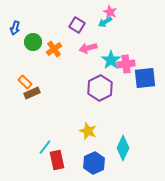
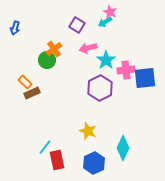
green circle: moved 14 px right, 18 px down
cyan star: moved 5 px left
pink cross: moved 6 px down
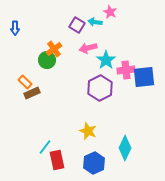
cyan arrow: moved 10 px left; rotated 40 degrees clockwise
blue arrow: rotated 16 degrees counterclockwise
blue square: moved 1 px left, 1 px up
cyan diamond: moved 2 px right
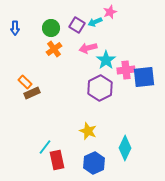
pink star: rotated 24 degrees clockwise
cyan arrow: rotated 32 degrees counterclockwise
green circle: moved 4 px right, 32 px up
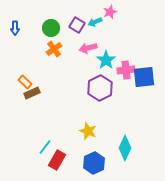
red rectangle: rotated 42 degrees clockwise
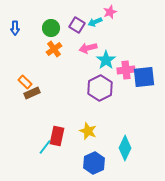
red rectangle: moved 24 px up; rotated 18 degrees counterclockwise
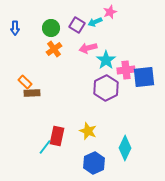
purple hexagon: moved 6 px right
brown rectangle: rotated 21 degrees clockwise
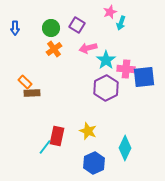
cyan arrow: moved 26 px right, 1 px down; rotated 48 degrees counterclockwise
pink cross: moved 1 px up; rotated 12 degrees clockwise
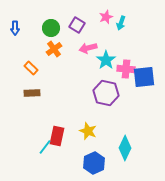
pink star: moved 4 px left, 5 px down
orange rectangle: moved 6 px right, 14 px up
purple hexagon: moved 5 px down; rotated 20 degrees counterclockwise
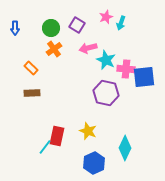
cyan star: rotated 12 degrees counterclockwise
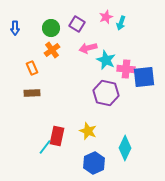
purple square: moved 1 px up
orange cross: moved 2 px left, 1 px down
orange rectangle: moved 1 px right; rotated 24 degrees clockwise
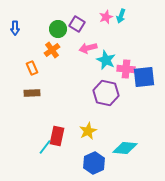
cyan arrow: moved 7 px up
green circle: moved 7 px right, 1 px down
yellow star: rotated 24 degrees clockwise
cyan diamond: rotated 70 degrees clockwise
